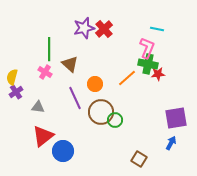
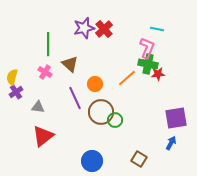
green line: moved 1 px left, 5 px up
blue circle: moved 29 px right, 10 px down
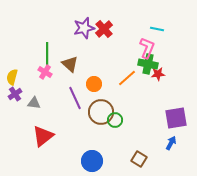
green line: moved 1 px left, 10 px down
orange circle: moved 1 px left
purple cross: moved 1 px left, 2 px down
gray triangle: moved 4 px left, 4 px up
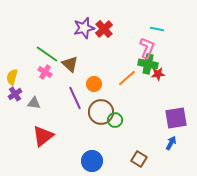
green line: rotated 55 degrees counterclockwise
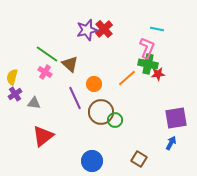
purple star: moved 3 px right, 2 px down
